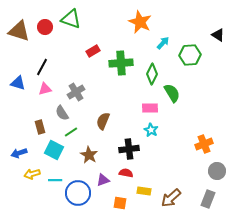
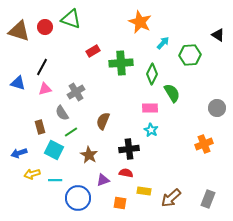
gray circle: moved 63 px up
blue circle: moved 5 px down
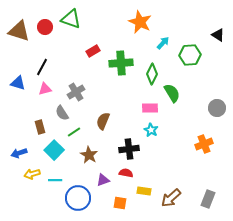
green line: moved 3 px right
cyan square: rotated 18 degrees clockwise
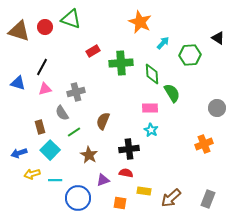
black triangle: moved 3 px down
green diamond: rotated 30 degrees counterclockwise
gray cross: rotated 18 degrees clockwise
cyan square: moved 4 px left
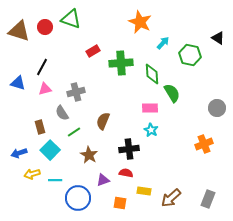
green hexagon: rotated 15 degrees clockwise
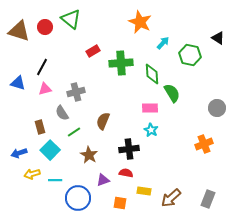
green triangle: rotated 20 degrees clockwise
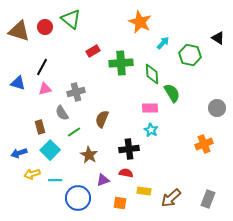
brown semicircle: moved 1 px left, 2 px up
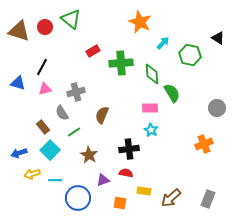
brown semicircle: moved 4 px up
brown rectangle: moved 3 px right; rotated 24 degrees counterclockwise
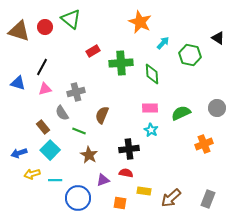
green semicircle: moved 9 px right, 20 px down; rotated 84 degrees counterclockwise
green line: moved 5 px right, 1 px up; rotated 56 degrees clockwise
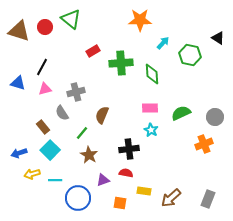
orange star: moved 2 px up; rotated 25 degrees counterclockwise
gray circle: moved 2 px left, 9 px down
green line: moved 3 px right, 2 px down; rotated 72 degrees counterclockwise
